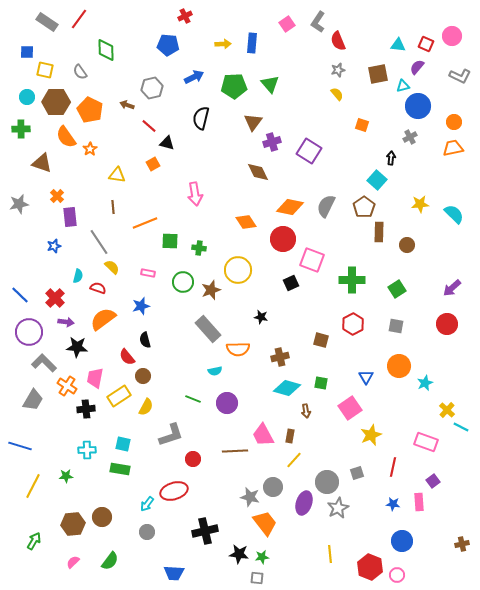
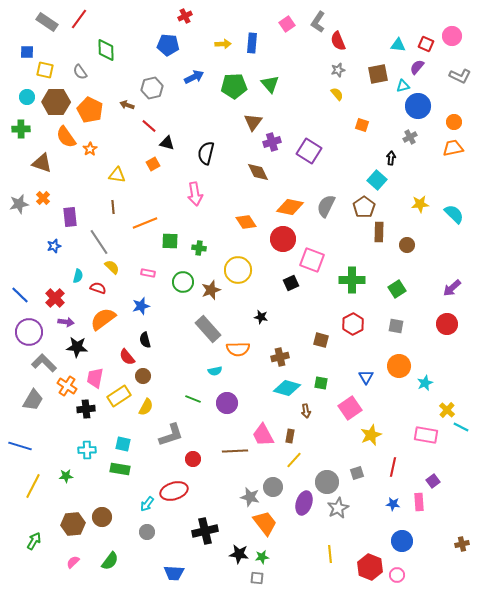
black semicircle at (201, 118): moved 5 px right, 35 px down
orange cross at (57, 196): moved 14 px left, 2 px down
pink rectangle at (426, 442): moved 7 px up; rotated 10 degrees counterclockwise
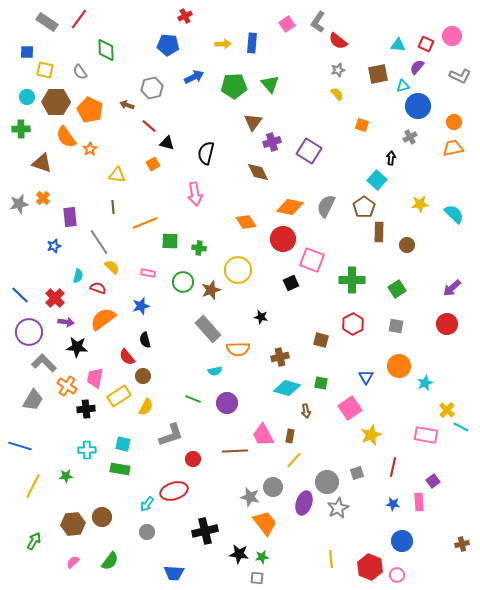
red semicircle at (338, 41): rotated 30 degrees counterclockwise
yellow line at (330, 554): moved 1 px right, 5 px down
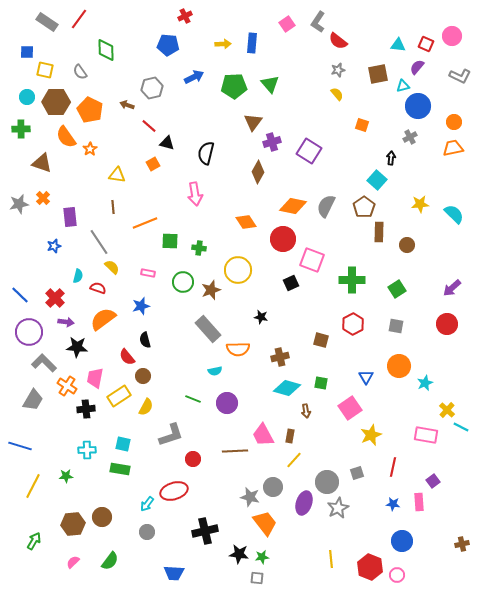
brown diamond at (258, 172): rotated 55 degrees clockwise
orange diamond at (290, 207): moved 3 px right, 1 px up
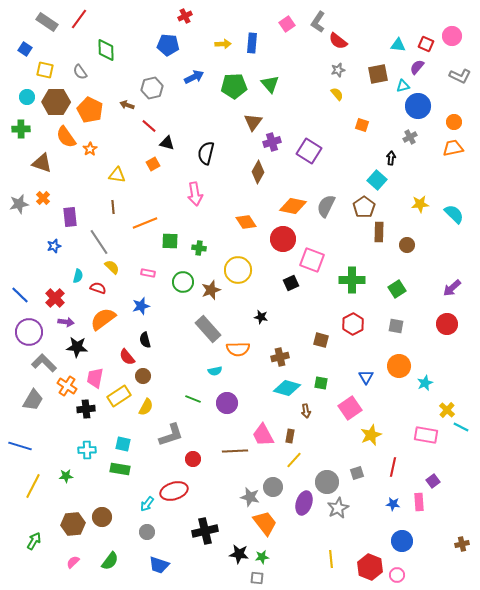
blue square at (27, 52): moved 2 px left, 3 px up; rotated 32 degrees clockwise
blue trapezoid at (174, 573): moved 15 px left, 8 px up; rotated 15 degrees clockwise
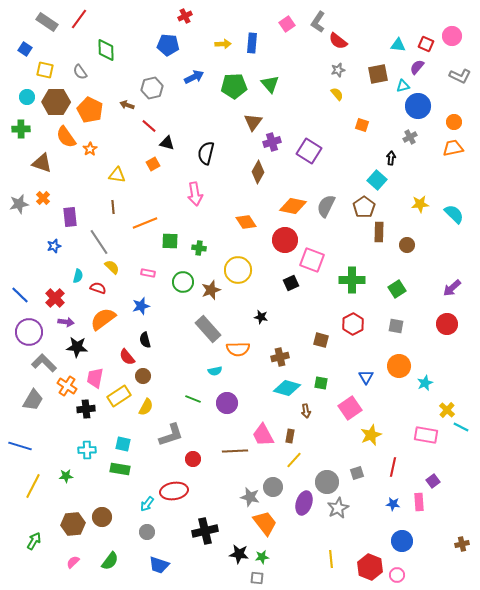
red circle at (283, 239): moved 2 px right, 1 px down
red ellipse at (174, 491): rotated 8 degrees clockwise
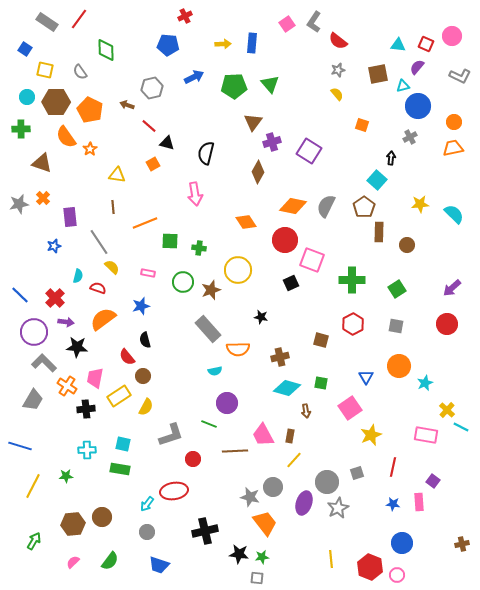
gray L-shape at (318, 22): moved 4 px left
purple circle at (29, 332): moved 5 px right
green line at (193, 399): moved 16 px right, 25 px down
purple square at (433, 481): rotated 16 degrees counterclockwise
blue circle at (402, 541): moved 2 px down
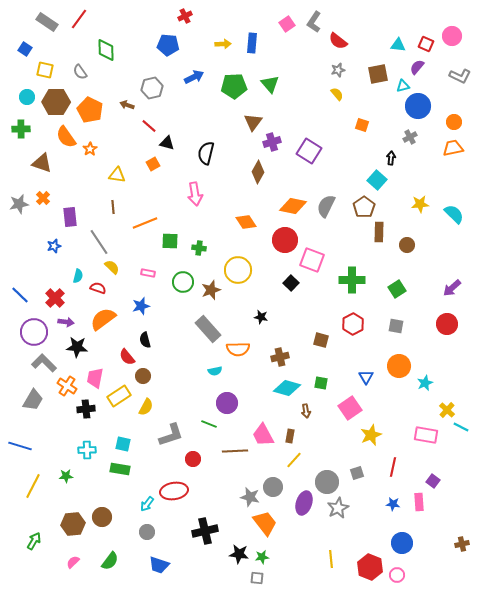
black square at (291, 283): rotated 21 degrees counterclockwise
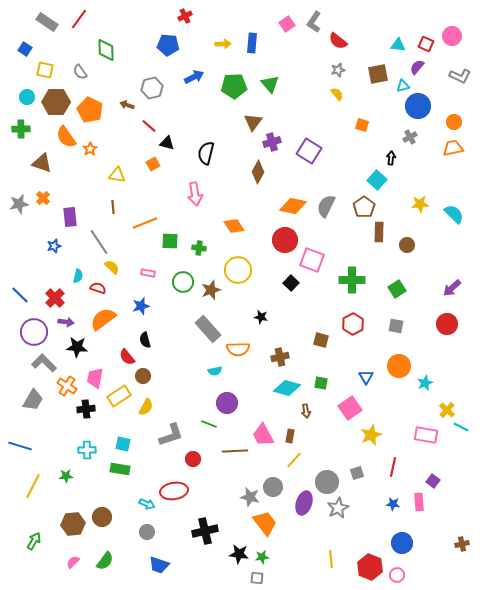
orange diamond at (246, 222): moved 12 px left, 4 px down
cyan arrow at (147, 504): rotated 105 degrees counterclockwise
green semicircle at (110, 561): moved 5 px left
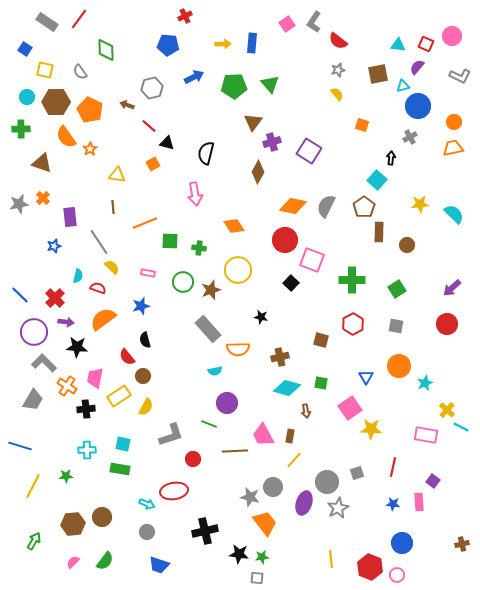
yellow star at (371, 435): moved 6 px up; rotated 25 degrees clockwise
